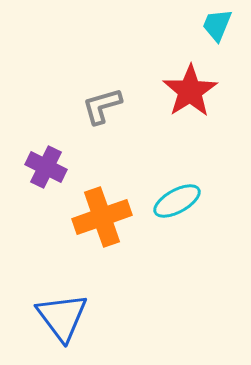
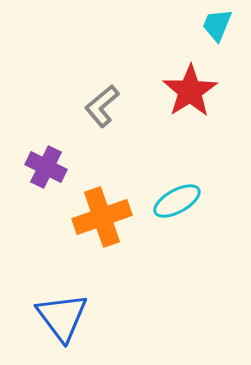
gray L-shape: rotated 24 degrees counterclockwise
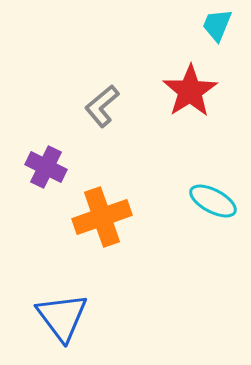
cyan ellipse: moved 36 px right; rotated 57 degrees clockwise
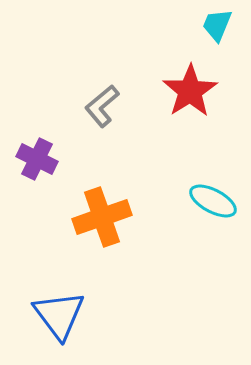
purple cross: moved 9 px left, 8 px up
blue triangle: moved 3 px left, 2 px up
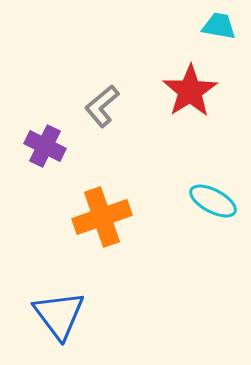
cyan trapezoid: moved 2 px right, 1 px down; rotated 78 degrees clockwise
purple cross: moved 8 px right, 13 px up
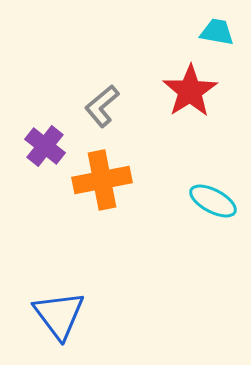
cyan trapezoid: moved 2 px left, 6 px down
purple cross: rotated 12 degrees clockwise
orange cross: moved 37 px up; rotated 8 degrees clockwise
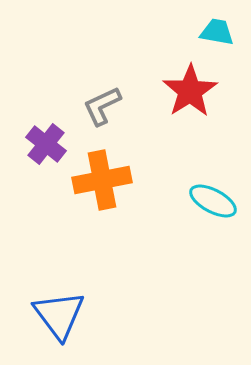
gray L-shape: rotated 15 degrees clockwise
purple cross: moved 1 px right, 2 px up
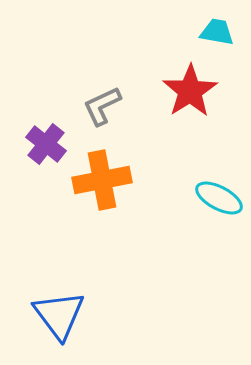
cyan ellipse: moved 6 px right, 3 px up
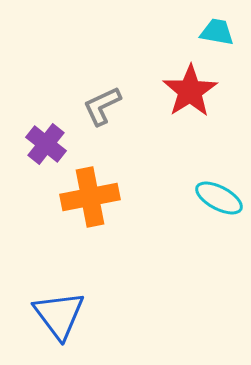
orange cross: moved 12 px left, 17 px down
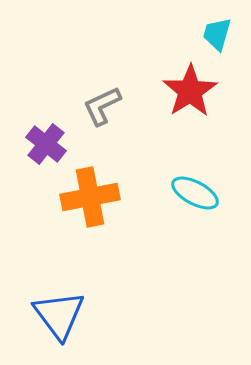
cyan trapezoid: moved 2 px down; rotated 84 degrees counterclockwise
cyan ellipse: moved 24 px left, 5 px up
